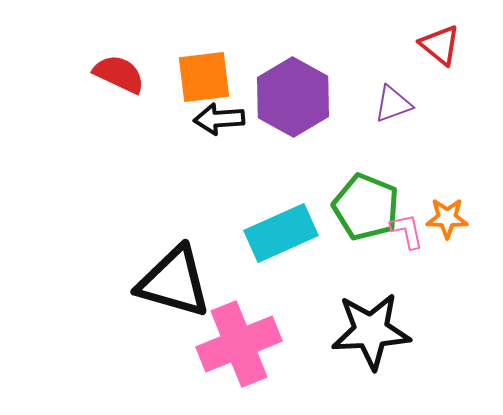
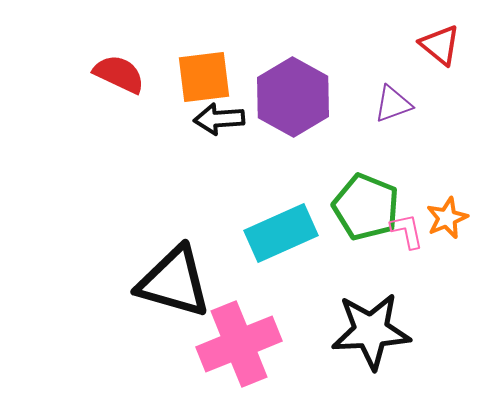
orange star: rotated 24 degrees counterclockwise
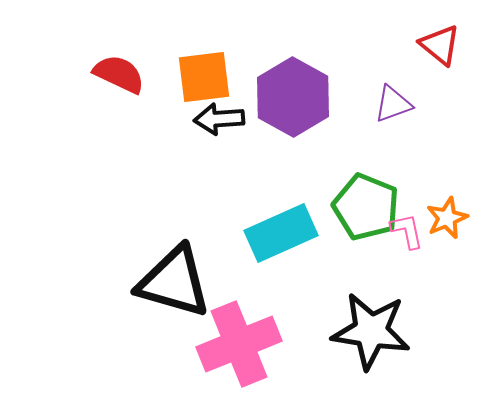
black star: rotated 12 degrees clockwise
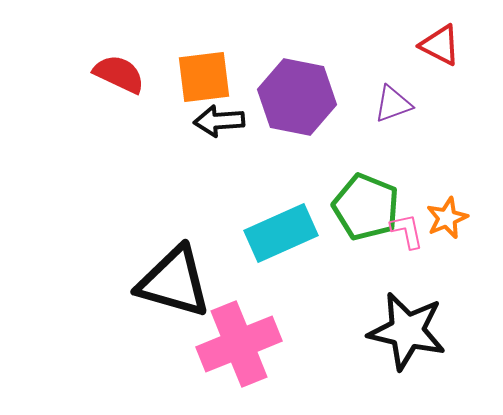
red triangle: rotated 12 degrees counterclockwise
purple hexagon: moved 4 px right; rotated 18 degrees counterclockwise
black arrow: moved 2 px down
black star: moved 36 px right; rotated 4 degrees clockwise
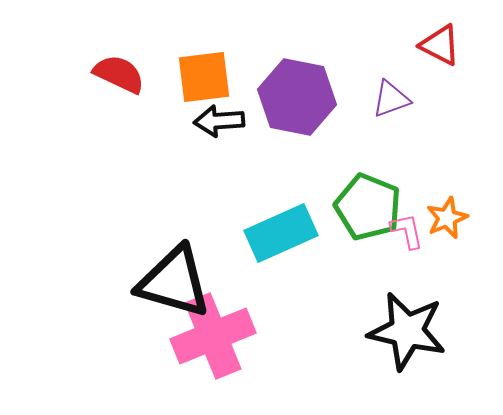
purple triangle: moved 2 px left, 5 px up
green pentagon: moved 2 px right
pink cross: moved 26 px left, 8 px up
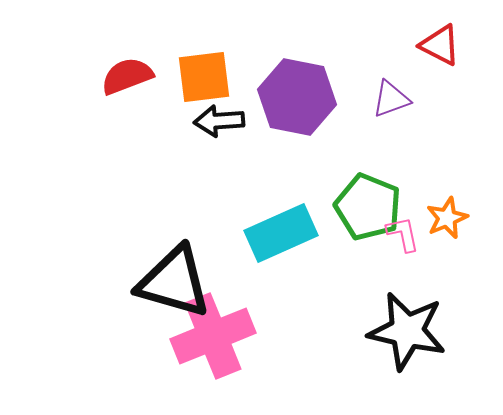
red semicircle: moved 8 px right, 2 px down; rotated 46 degrees counterclockwise
pink L-shape: moved 4 px left, 3 px down
